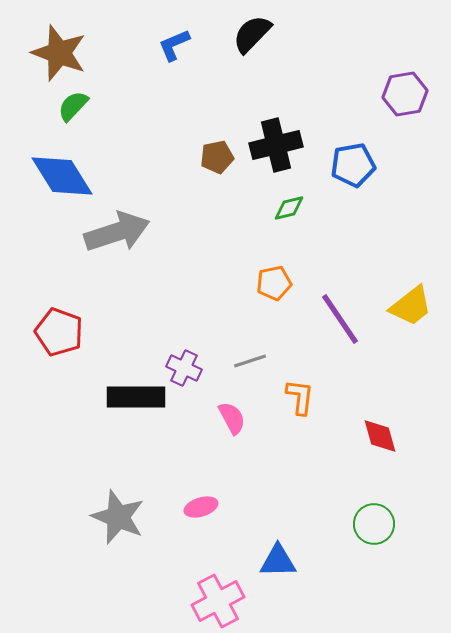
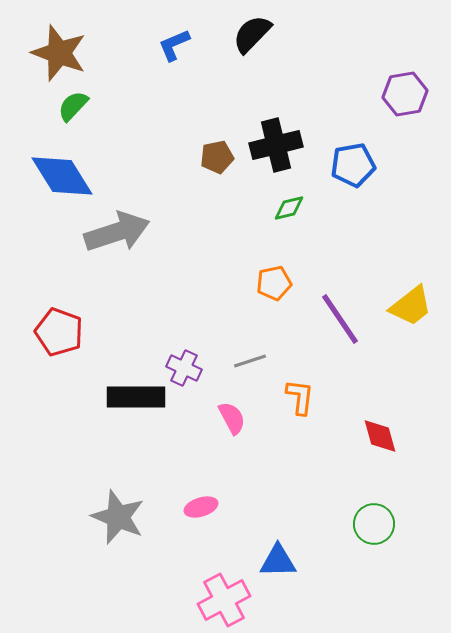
pink cross: moved 6 px right, 1 px up
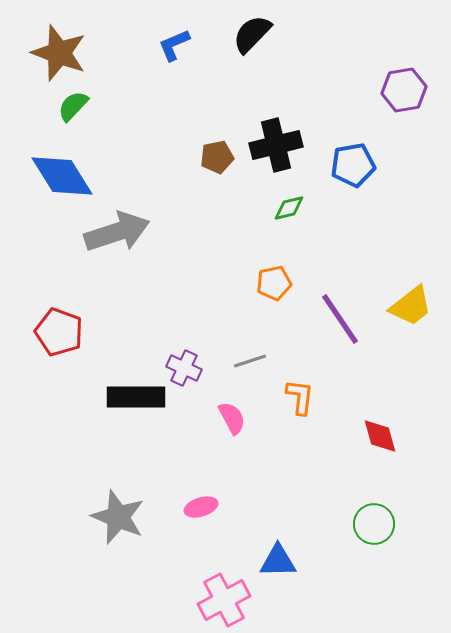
purple hexagon: moved 1 px left, 4 px up
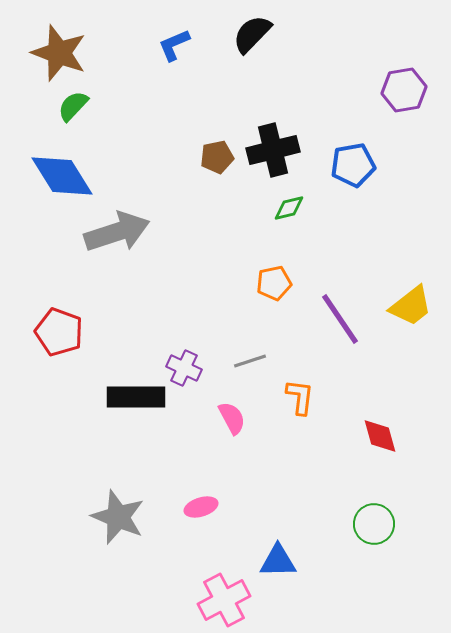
black cross: moved 3 px left, 5 px down
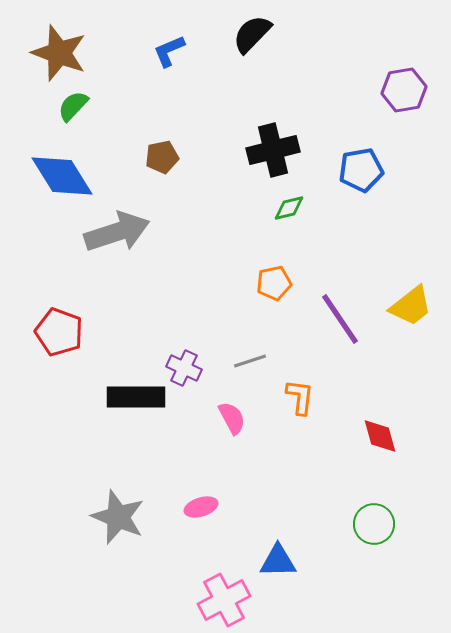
blue L-shape: moved 5 px left, 6 px down
brown pentagon: moved 55 px left
blue pentagon: moved 8 px right, 5 px down
